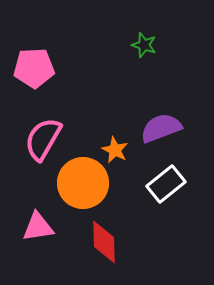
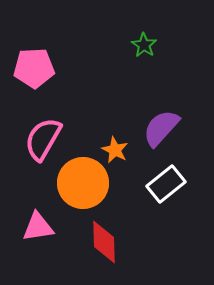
green star: rotated 15 degrees clockwise
purple semicircle: rotated 27 degrees counterclockwise
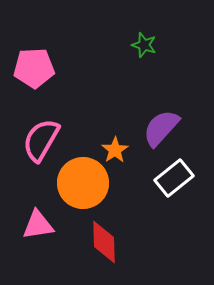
green star: rotated 15 degrees counterclockwise
pink semicircle: moved 2 px left, 1 px down
orange star: rotated 12 degrees clockwise
white rectangle: moved 8 px right, 6 px up
pink triangle: moved 2 px up
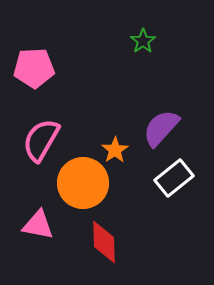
green star: moved 1 px left, 4 px up; rotated 20 degrees clockwise
pink triangle: rotated 20 degrees clockwise
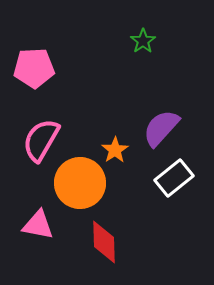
orange circle: moved 3 px left
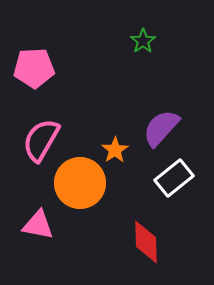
red diamond: moved 42 px right
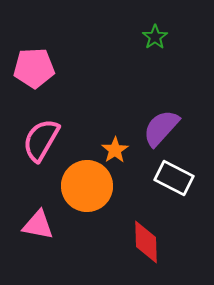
green star: moved 12 px right, 4 px up
white rectangle: rotated 66 degrees clockwise
orange circle: moved 7 px right, 3 px down
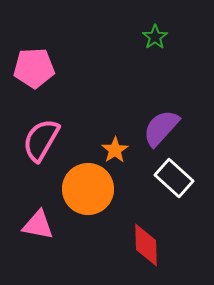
white rectangle: rotated 15 degrees clockwise
orange circle: moved 1 px right, 3 px down
red diamond: moved 3 px down
